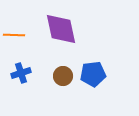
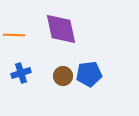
blue pentagon: moved 4 px left
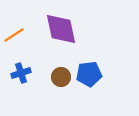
orange line: rotated 35 degrees counterclockwise
brown circle: moved 2 px left, 1 px down
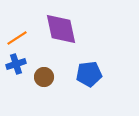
orange line: moved 3 px right, 3 px down
blue cross: moved 5 px left, 9 px up
brown circle: moved 17 px left
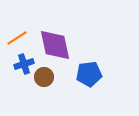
purple diamond: moved 6 px left, 16 px down
blue cross: moved 8 px right
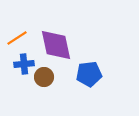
purple diamond: moved 1 px right
blue cross: rotated 12 degrees clockwise
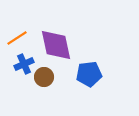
blue cross: rotated 18 degrees counterclockwise
